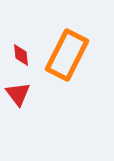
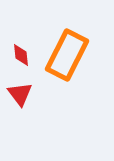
red triangle: moved 2 px right
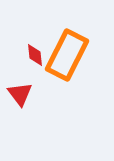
red diamond: moved 14 px right
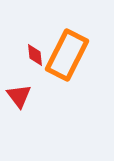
red triangle: moved 1 px left, 2 px down
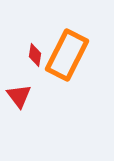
red diamond: rotated 15 degrees clockwise
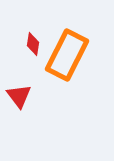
red diamond: moved 2 px left, 11 px up
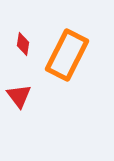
red diamond: moved 10 px left
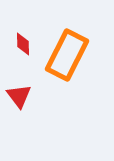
red diamond: rotated 10 degrees counterclockwise
